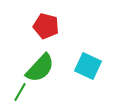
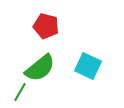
green semicircle: rotated 8 degrees clockwise
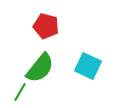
green semicircle: rotated 12 degrees counterclockwise
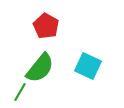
red pentagon: rotated 15 degrees clockwise
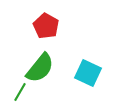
cyan square: moved 7 px down
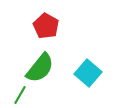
cyan square: rotated 16 degrees clockwise
green line: moved 3 px down
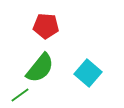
red pentagon: rotated 25 degrees counterclockwise
green line: rotated 24 degrees clockwise
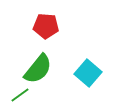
green semicircle: moved 2 px left, 1 px down
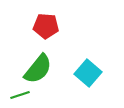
green line: rotated 18 degrees clockwise
